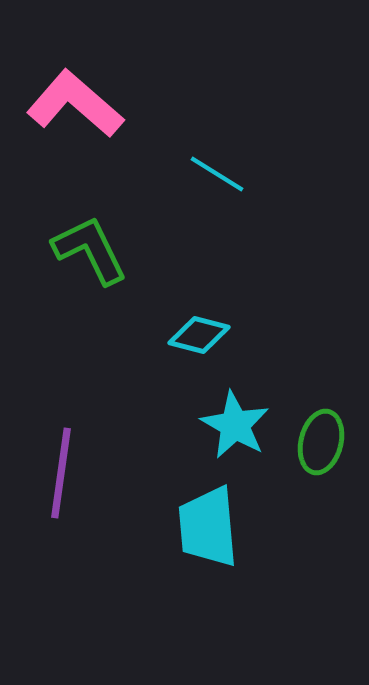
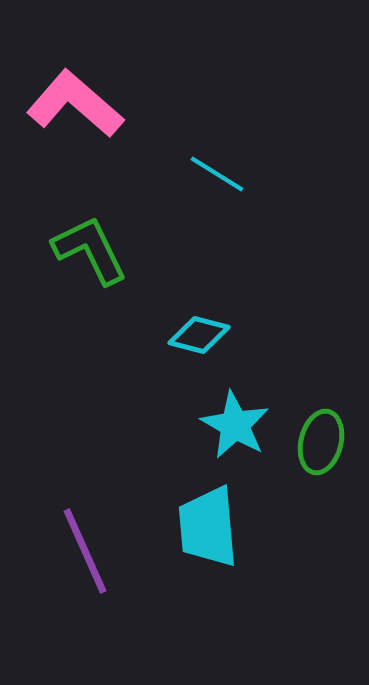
purple line: moved 24 px right, 78 px down; rotated 32 degrees counterclockwise
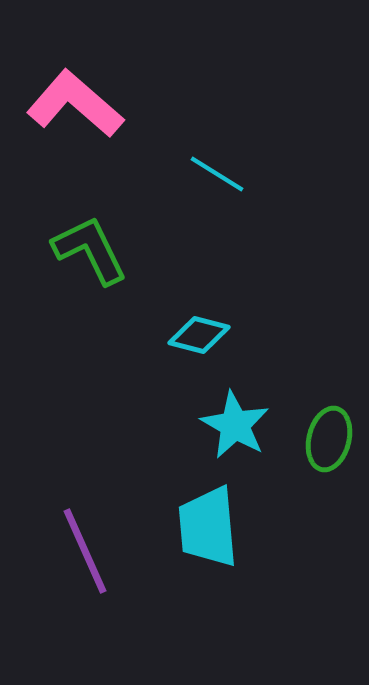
green ellipse: moved 8 px right, 3 px up
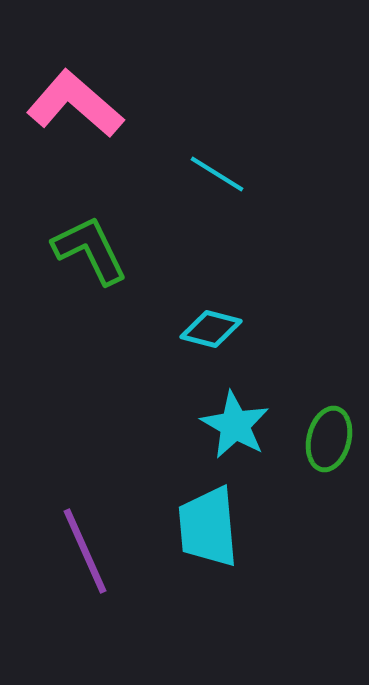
cyan diamond: moved 12 px right, 6 px up
